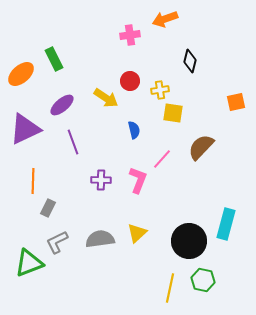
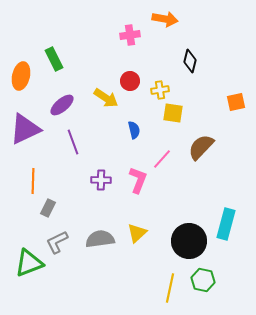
orange arrow: rotated 150 degrees counterclockwise
orange ellipse: moved 2 px down; rotated 36 degrees counterclockwise
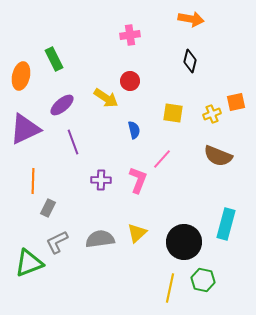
orange arrow: moved 26 px right
yellow cross: moved 52 px right, 24 px down; rotated 12 degrees counterclockwise
brown semicircle: moved 17 px right, 9 px down; rotated 112 degrees counterclockwise
black circle: moved 5 px left, 1 px down
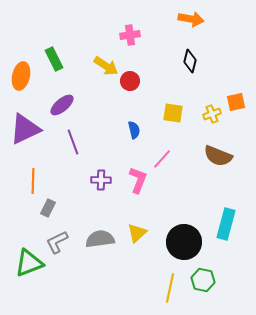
yellow arrow: moved 32 px up
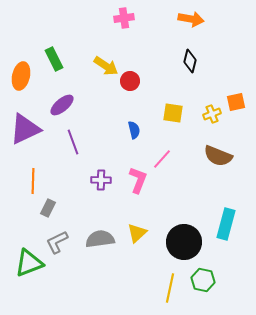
pink cross: moved 6 px left, 17 px up
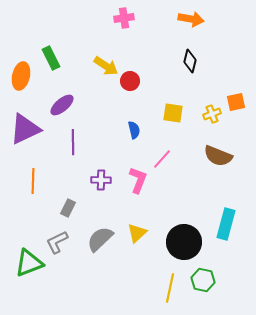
green rectangle: moved 3 px left, 1 px up
purple line: rotated 20 degrees clockwise
gray rectangle: moved 20 px right
gray semicircle: rotated 36 degrees counterclockwise
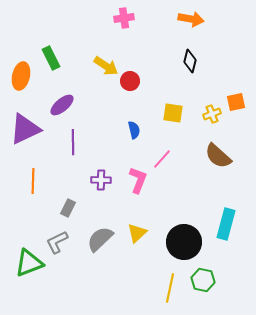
brown semicircle: rotated 20 degrees clockwise
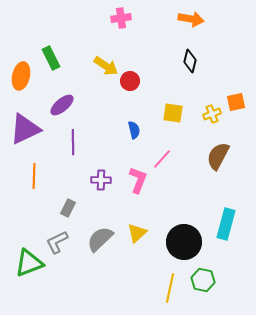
pink cross: moved 3 px left
brown semicircle: rotated 76 degrees clockwise
orange line: moved 1 px right, 5 px up
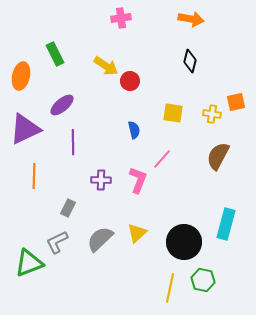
green rectangle: moved 4 px right, 4 px up
yellow cross: rotated 30 degrees clockwise
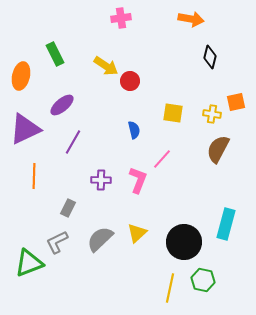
black diamond: moved 20 px right, 4 px up
purple line: rotated 30 degrees clockwise
brown semicircle: moved 7 px up
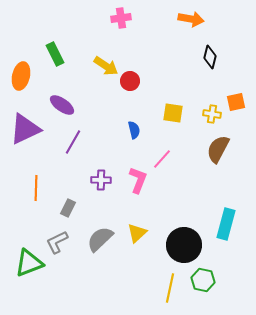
purple ellipse: rotated 75 degrees clockwise
orange line: moved 2 px right, 12 px down
black circle: moved 3 px down
